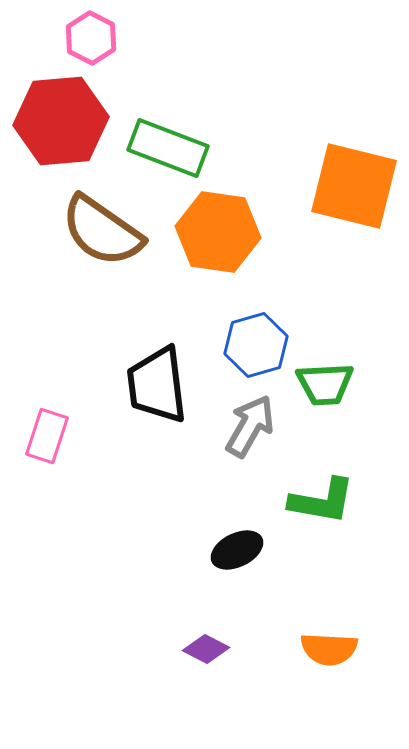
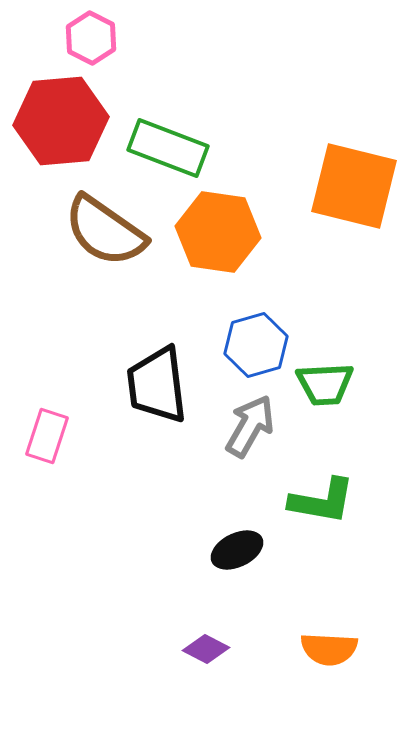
brown semicircle: moved 3 px right
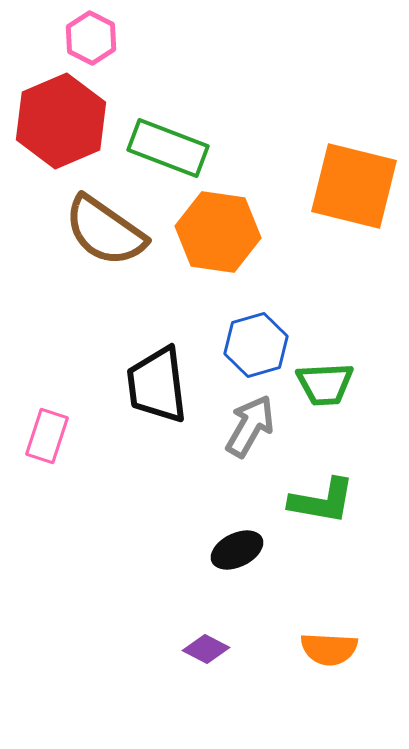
red hexagon: rotated 18 degrees counterclockwise
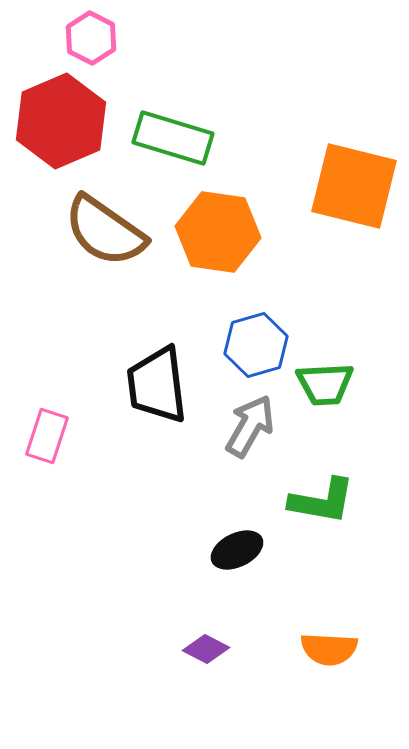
green rectangle: moved 5 px right, 10 px up; rotated 4 degrees counterclockwise
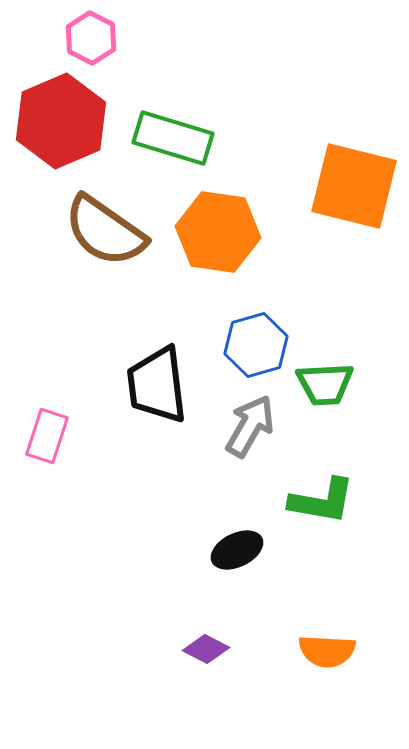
orange semicircle: moved 2 px left, 2 px down
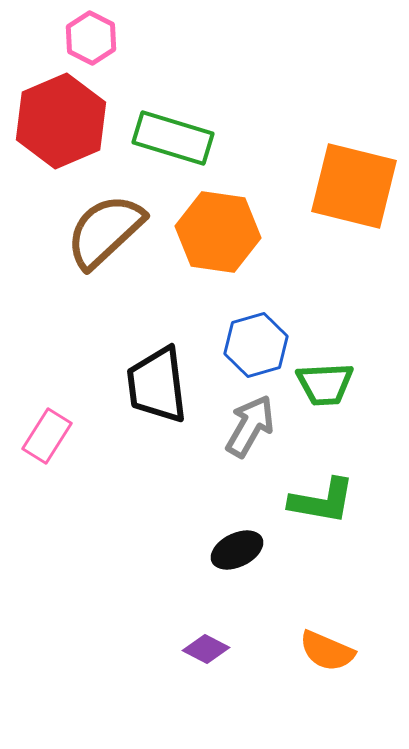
brown semicircle: rotated 102 degrees clockwise
pink rectangle: rotated 14 degrees clockwise
orange semicircle: rotated 20 degrees clockwise
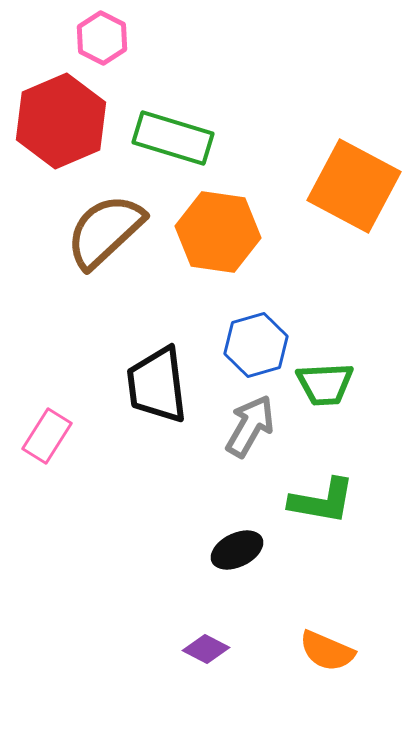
pink hexagon: moved 11 px right
orange square: rotated 14 degrees clockwise
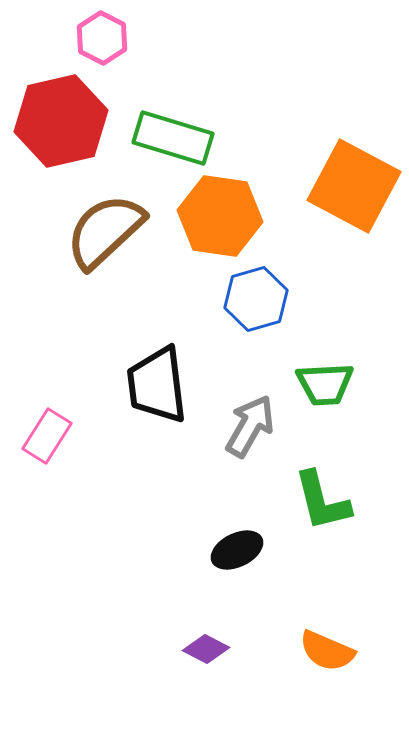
red hexagon: rotated 10 degrees clockwise
orange hexagon: moved 2 px right, 16 px up
blue hexagon: moved 46 px up
green L-shape: rotated 66 degrees clockwise
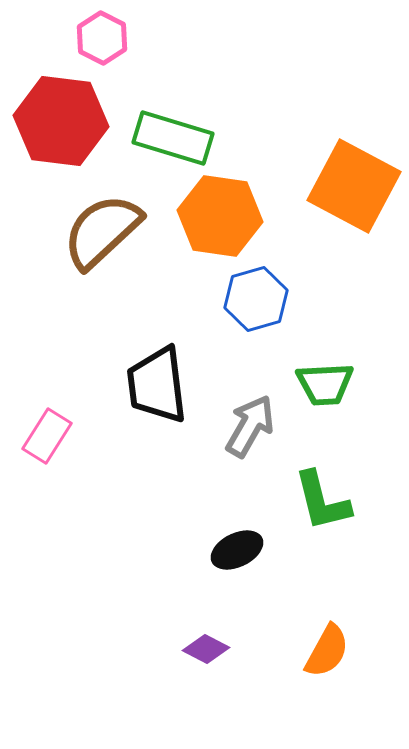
red hexagon: rotated 20 degrees clockwise
brown semicircle: moved 3 px left
orange semicircle: rotated 84 degrees counterclockwise
